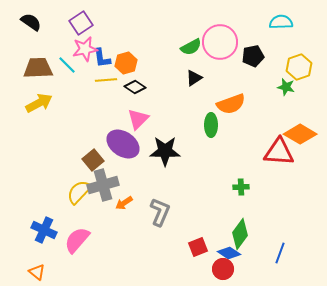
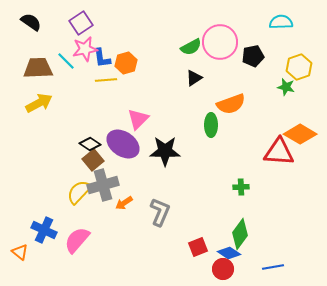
cyan line: moved 1 px left, 4 px up
black diamond: moved 45 px left, 57 px down
blue line: moved 7 px left, 14 px down; rotated 60 degrees clockwise
orange triangle: moved 17 px left, 20 px up
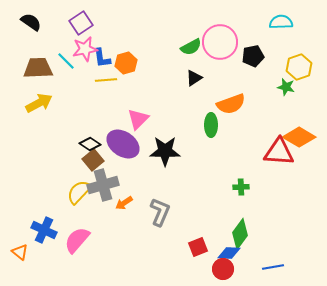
orange diamond: moved 1 px left, 3 px down
blue diamond: rotated 30 degrees counterclockwise
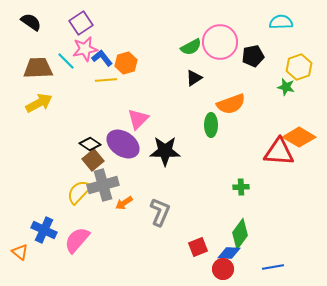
blue L-shape: rotated 150 degrees clockwise
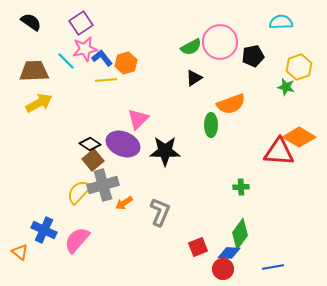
brown trapezoid: moved 4 px left, 3 px down
purple ellipse: rotated 12 degrees counterclockwise
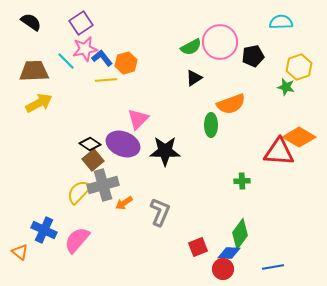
green cross: moved 1 px right, 6 px up
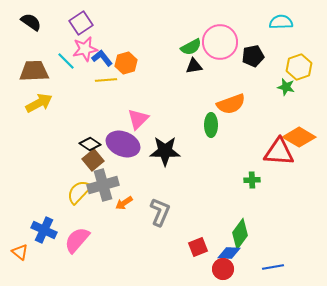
black triangle: moved 12 px up; rotated 24 degrees clockwise
green cross: moved 10 px right, 1 px up
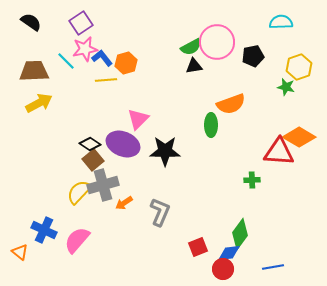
pink circle: moved 3 px left
blue diamond: rotated 10 degrees counterclockwise
